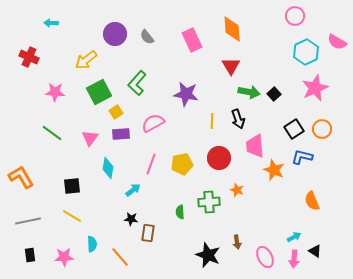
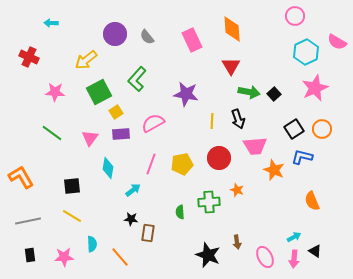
green L-shape at (137, 83): moved 4 px up
pink trapezoid at (255, 146): rotated 90 degrees counterclockwise
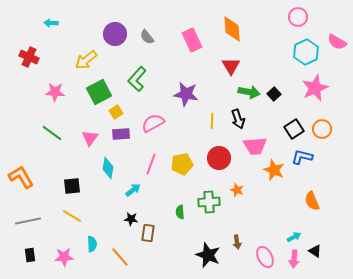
pink circle at (295, 16): moved 3 px right, 1 px down
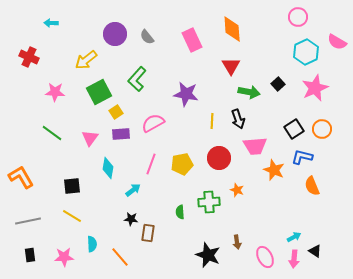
black square at (274, 94): moved 4 px right, 10 px up
orange semicircle at (312, 201): moved 15 px up
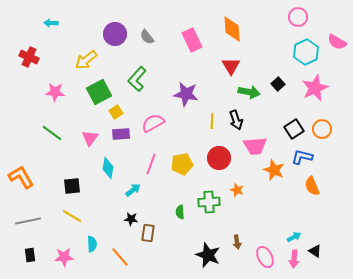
black arrow at (238, 119): moved 2 px left, 1 px down
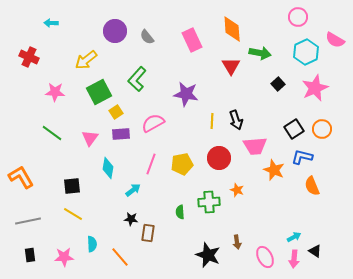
purple circle at (115, 34): moved 3 px up
pink semicircle at (337, 42): moved 2 px left, 2 px up
green arrow at (249, 92): moved 11 px right, 39 px up
yellow line at (72, 216): moved 1 px right, 2 px up
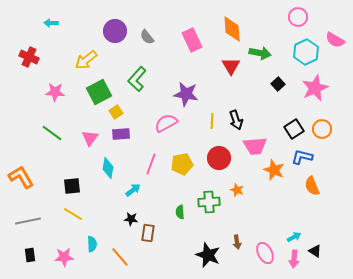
pink semicircle at (153, 123): moved 13 px right
pink ellipse at (265, 257): moved 4 px up
